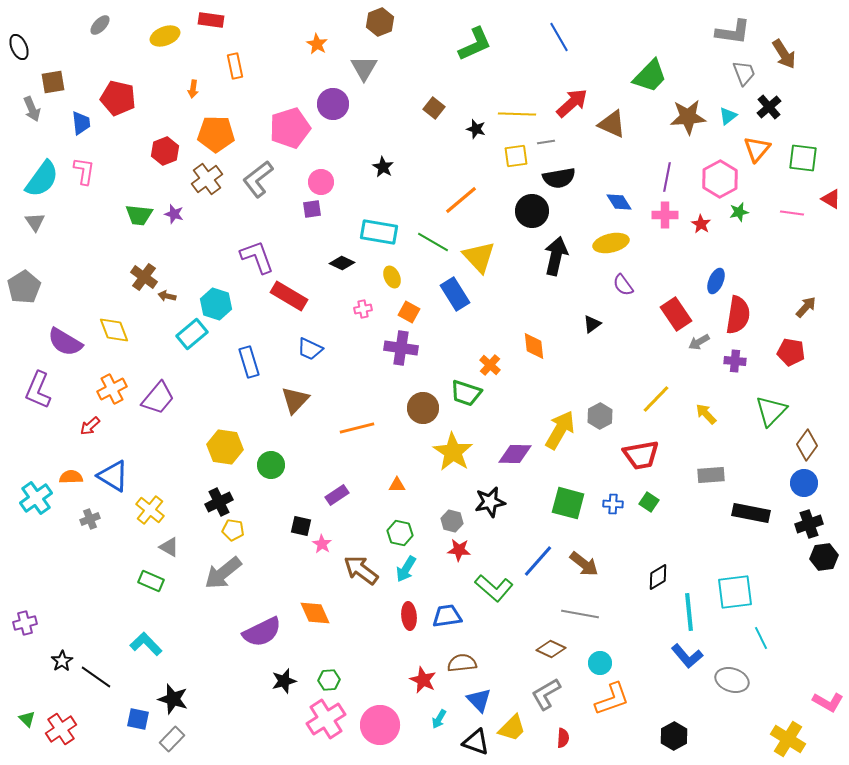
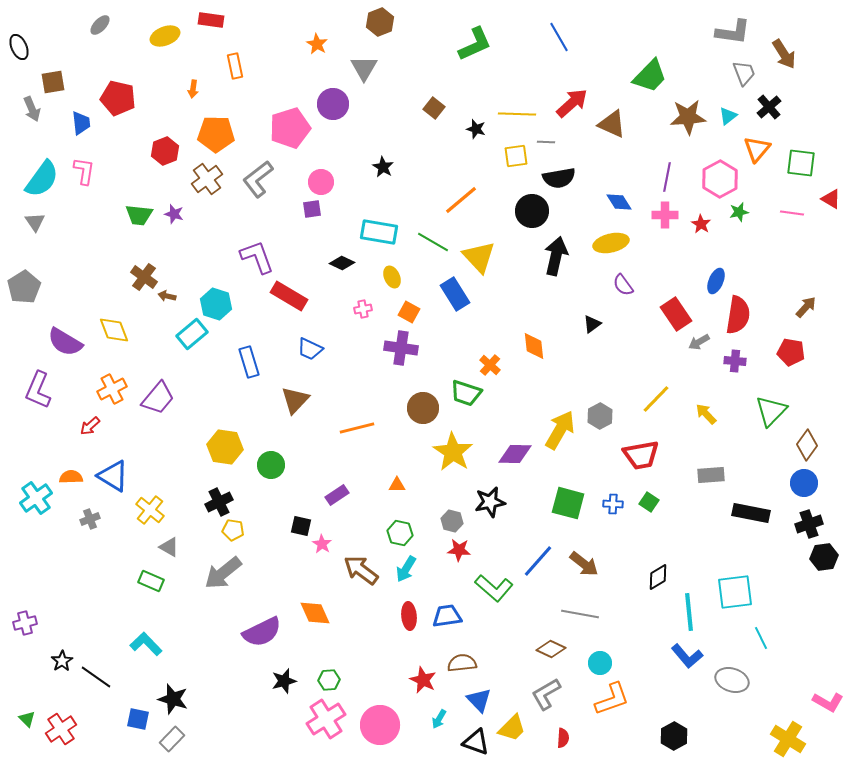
gray line at (546, 142): rotated 12 degrees clockwise
green square at (803, 158): moved 2 px left, 5 px down
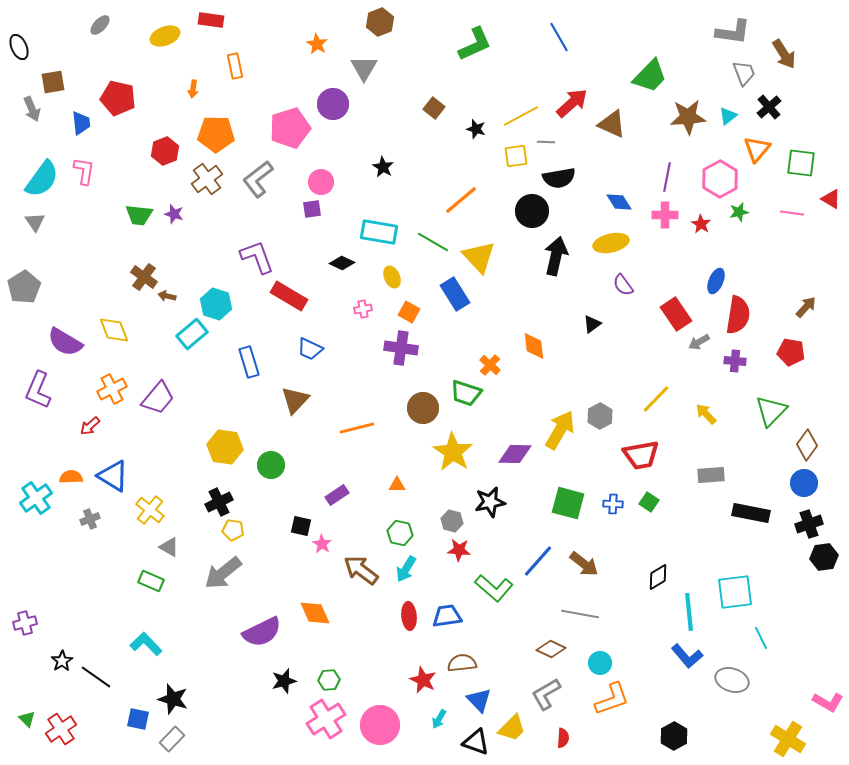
yellow line at (517, 114): moved 4 px right, 2 px down; rotated 30 degrees counterclockwise
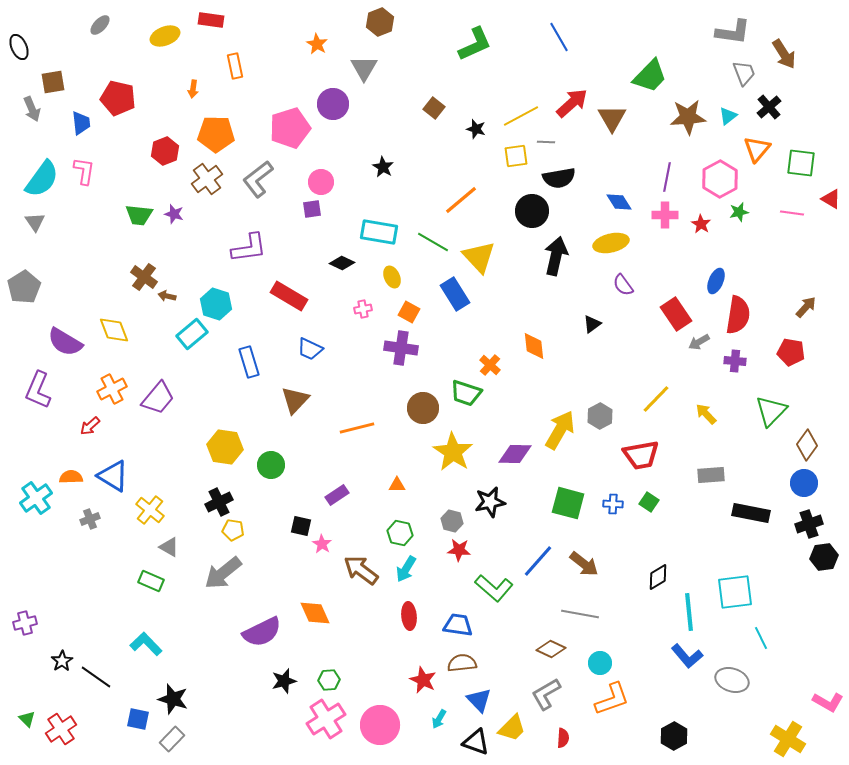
brown triangle at (612, 124): moved 6 px up; rotated 36 degrees clockwise
purple L-shape at (257, 257): moved 8 px left, 9 px up; rotated 102 degrees clockwise
blue trapezoid at (447, 616): moved 11 px right, 9 px down; rotated 16 degrees clockwise
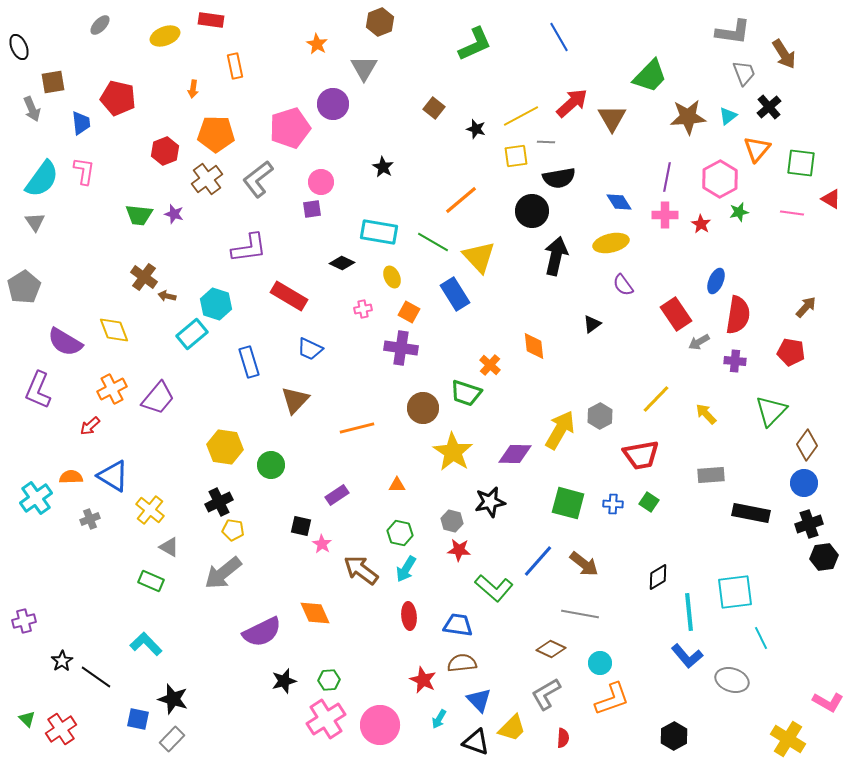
purple cross at (25, 623): moved 1 px left, 2 px up
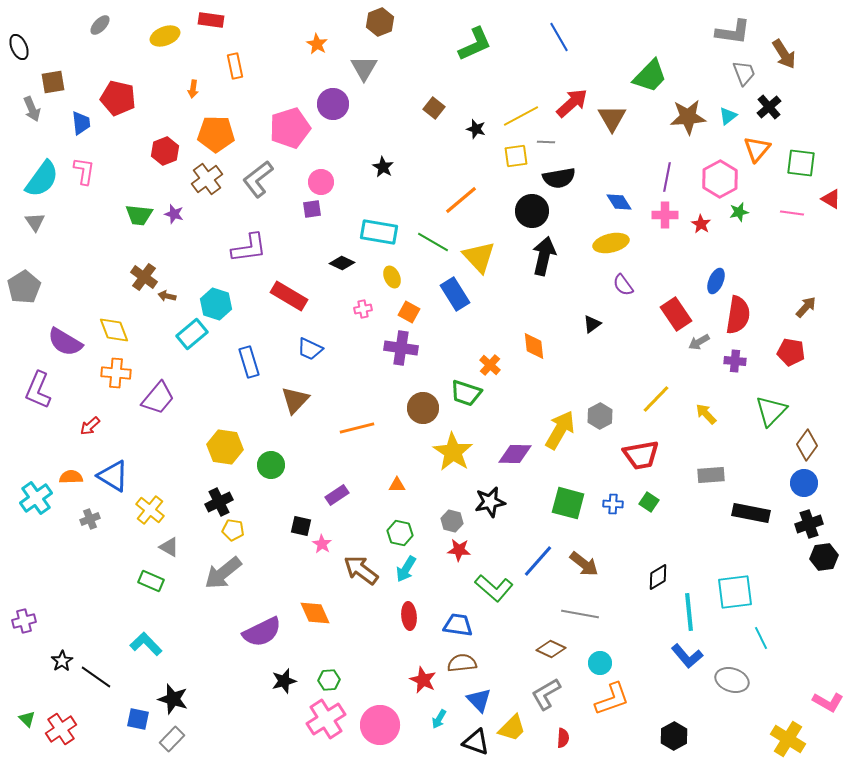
black arrow at (556, 256): moved 12 px left
orange cross at (112, 389): moved 4 px right, 16 px up; rotated 32 degrees clockwise
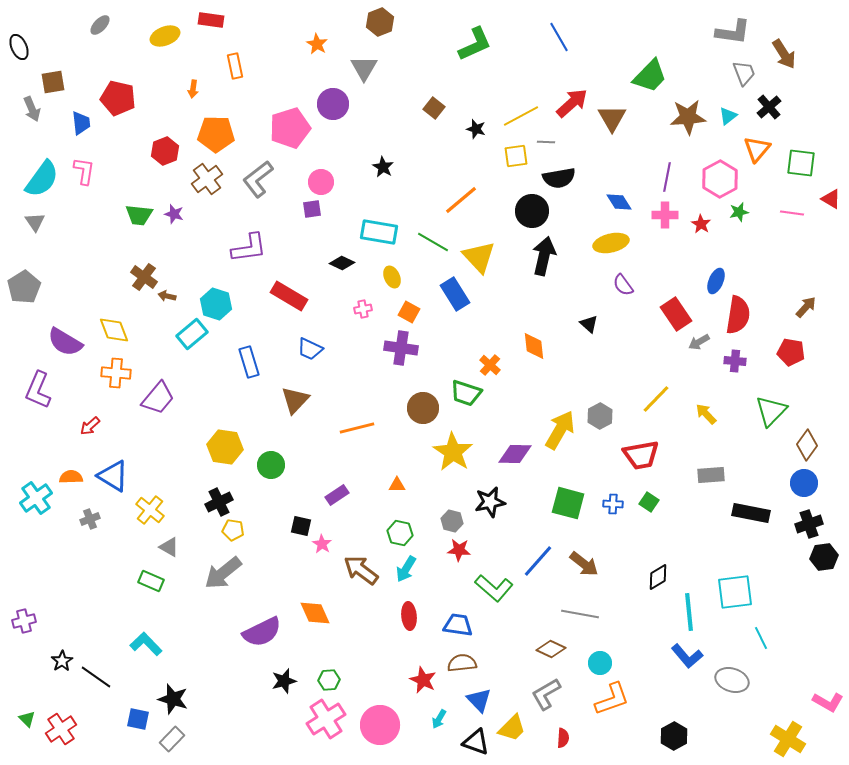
black triangle at (592, 324): moved 3 px left; rotated 42 degrees counterclockwise
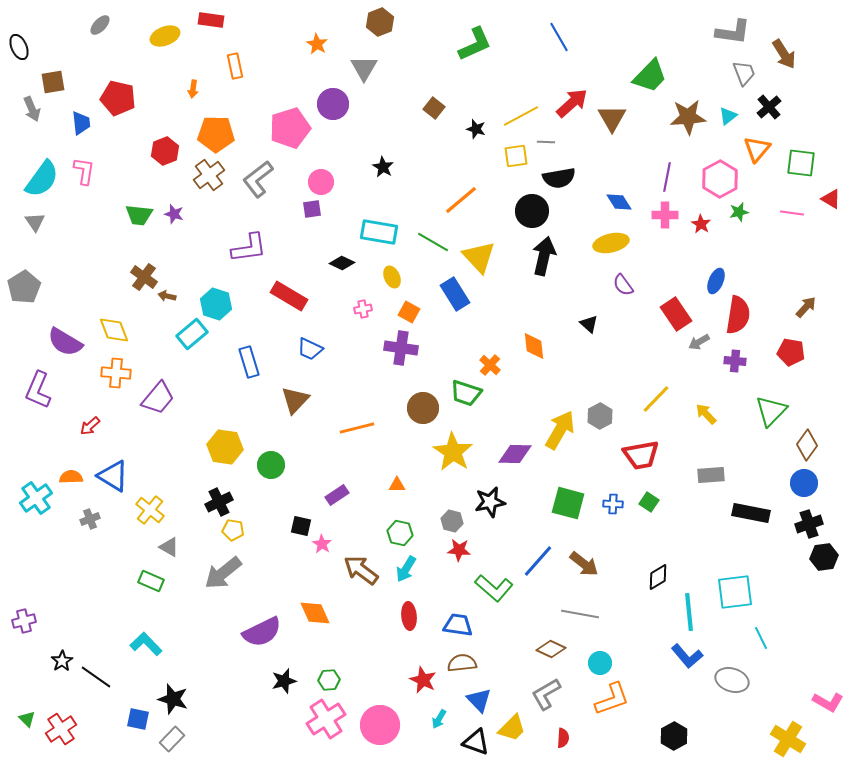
brown cross at (207, 179): moved 2 px right, 4 px up
